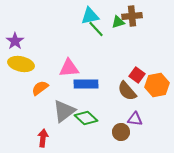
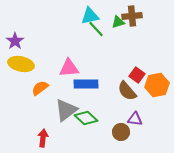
gray triangle: moved 2 px right, 1 px up
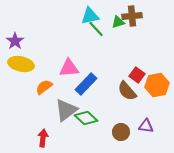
blue rectangle: rotated 45 degrees counterclockwise
orange semicircle: moved 4 px right, 1 px up
purple triangle: moved 11 px right, 7 px down
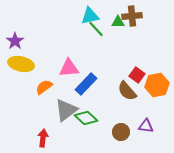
green triangle: rotated 16 degrees clockwise
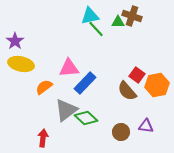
brown cross: rotated 24 degrees clockwise
blue rectangle: moved 1 px left, 1 px up
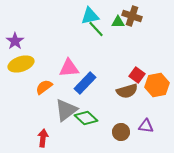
yellow ellipse: rotated 30 degrees counterclockwise
brown semicircle: rotated 65 degrees counterclockwise
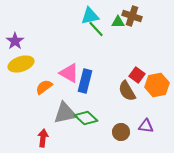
pink triangle: moved 5 px down; rotated 35 degrees clockwise
blue rectangle: moved 2 px up; rotated 30 degrees counterclockwise
brown semicircle: rotated 75 degrees clockwise
gray triangle: moved 1 px left, 3 px down; rotated 25 degrees clockwise
